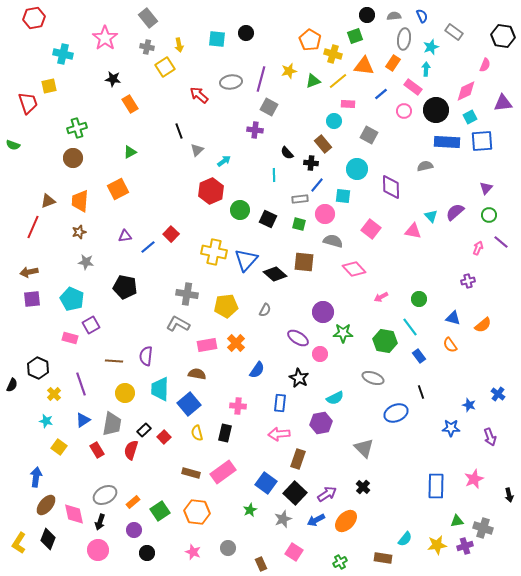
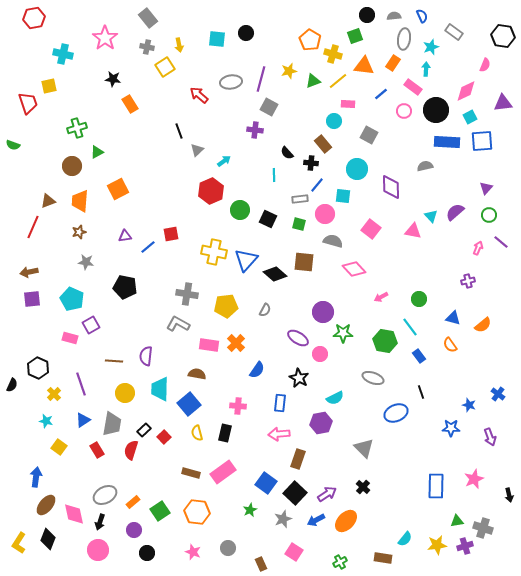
green triangle at (130, 152): moved 33 px left
brown circle at (73, 158): moved 1 px left, 8 px down
red square at (171, 234): rotated 35 degrees clockwise
pink rectangle at (207, 345): moved 2 px right; rotated 18 degrees clockwise
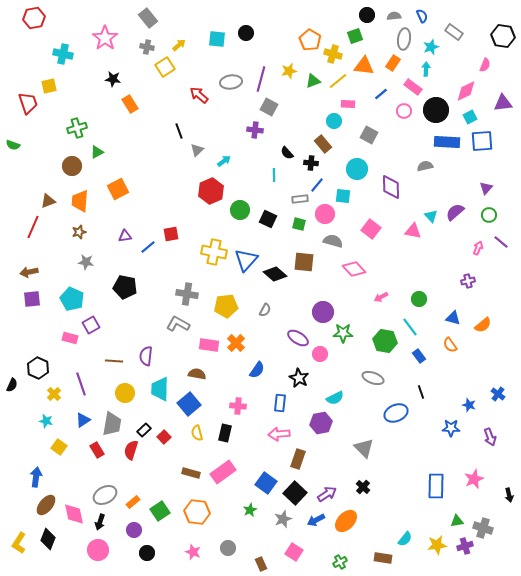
yellow arrow at (179, 45): rotated 120 degrees counterclockwise
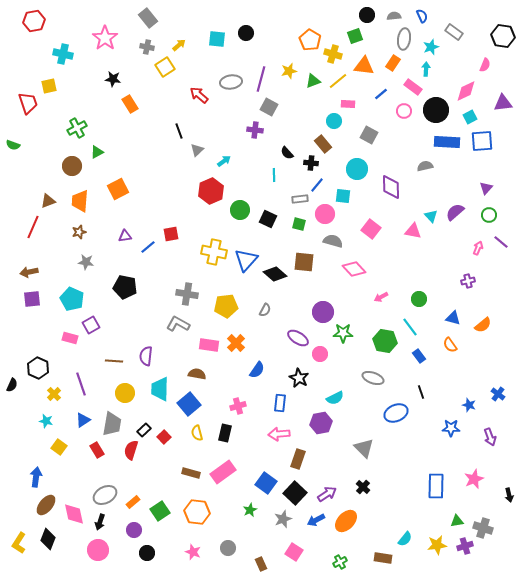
red hexagon at (34, 18): moved 3 px down
green cross at (77, 128): rotated 12 degrees counterclockwise
pink cross at (238, 406): rotated 21 degrees counterclockwise
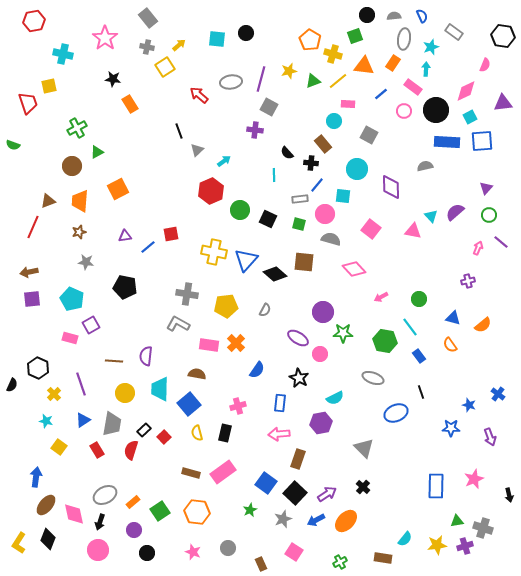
gray semicircle at (333, 241): moved 2 px left, 2 px up
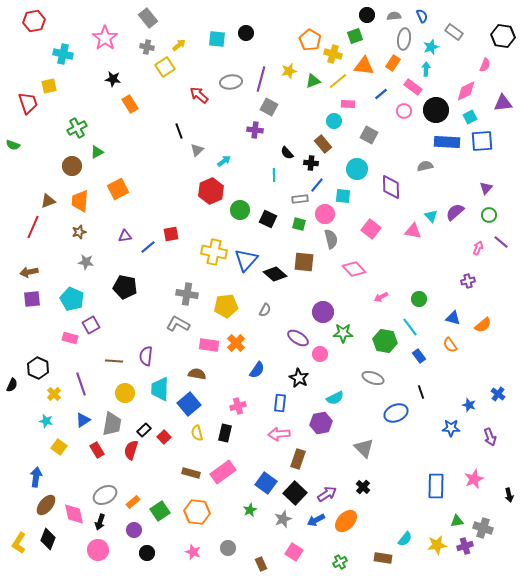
gray semicircle at (331, 239): rotated 60 degrees clockwise
